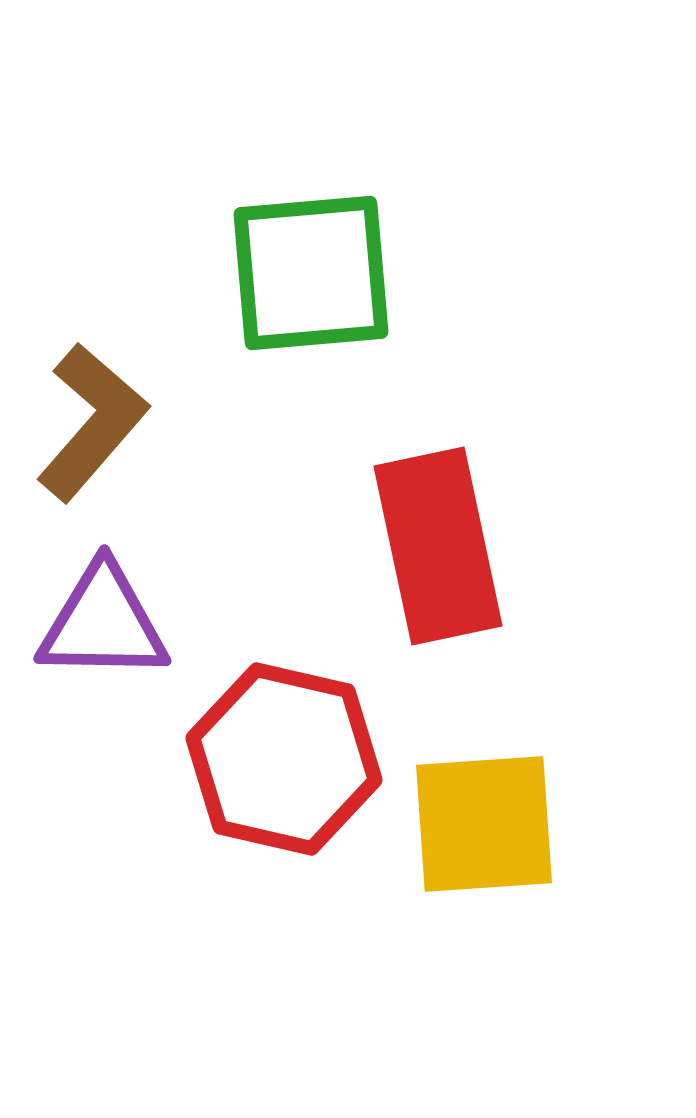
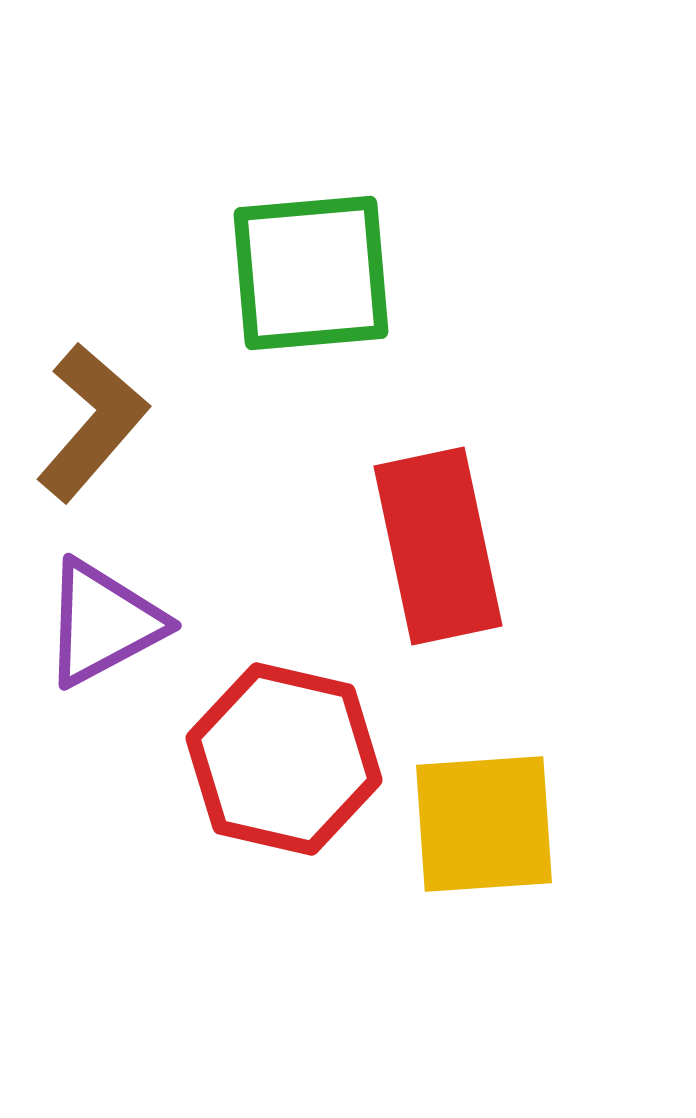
purple triangle: rotated 29 degrees counterclockwise
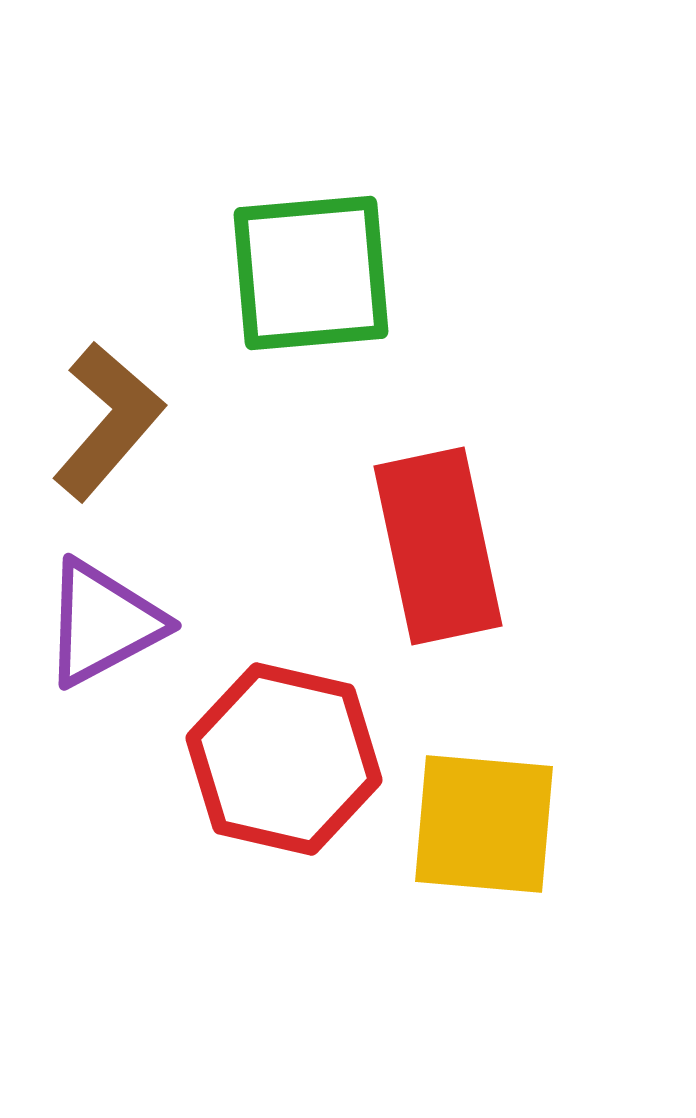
brown L-shape: moved 16 px right, 1 px up
yellow square: rotated 9 degrees clockwise
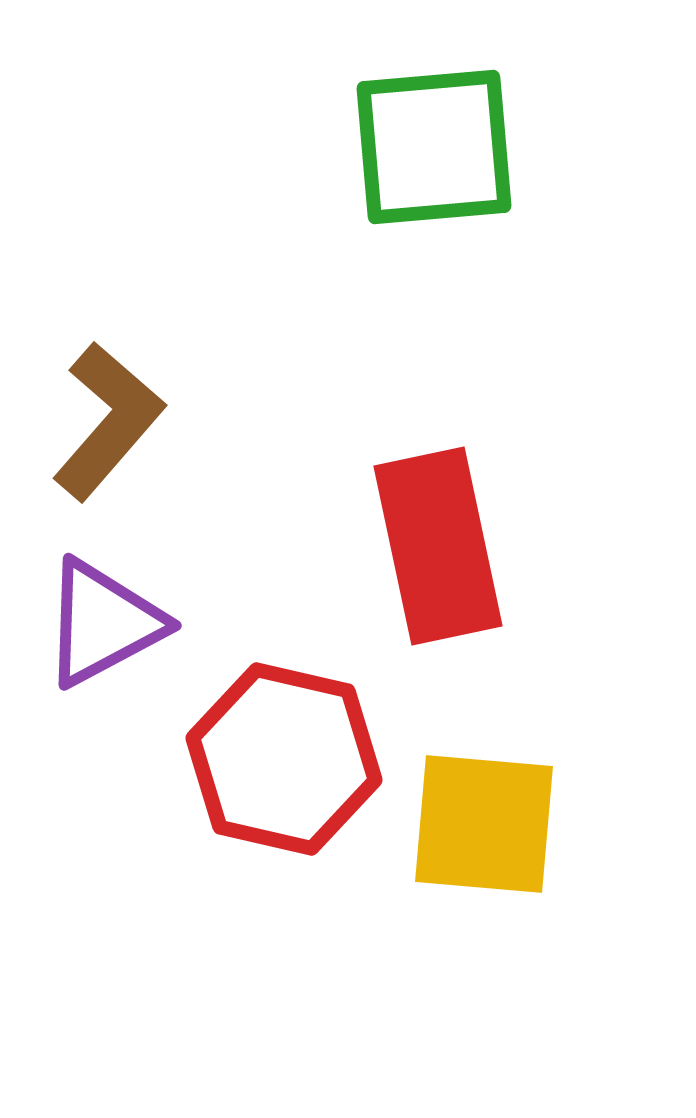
green square: moved 123 px right, 126 px up
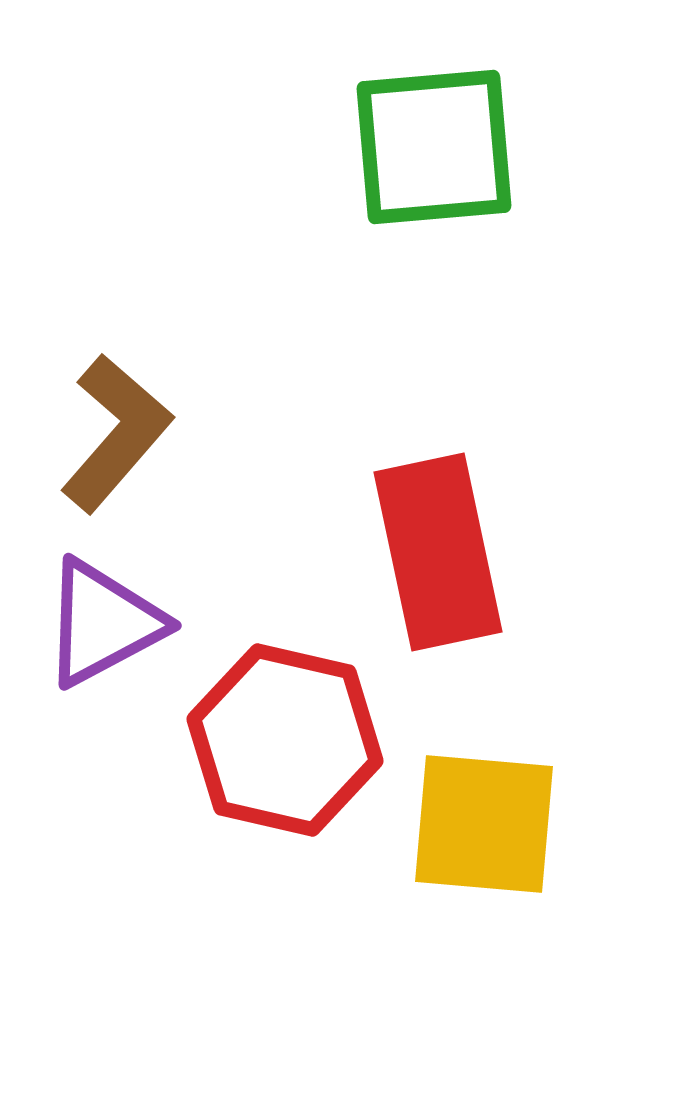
brown L-shape: moved 8 px right, 12 px down
red rectangle: moved 6 px down
red hexagon: moved 1 px right, 19 px up
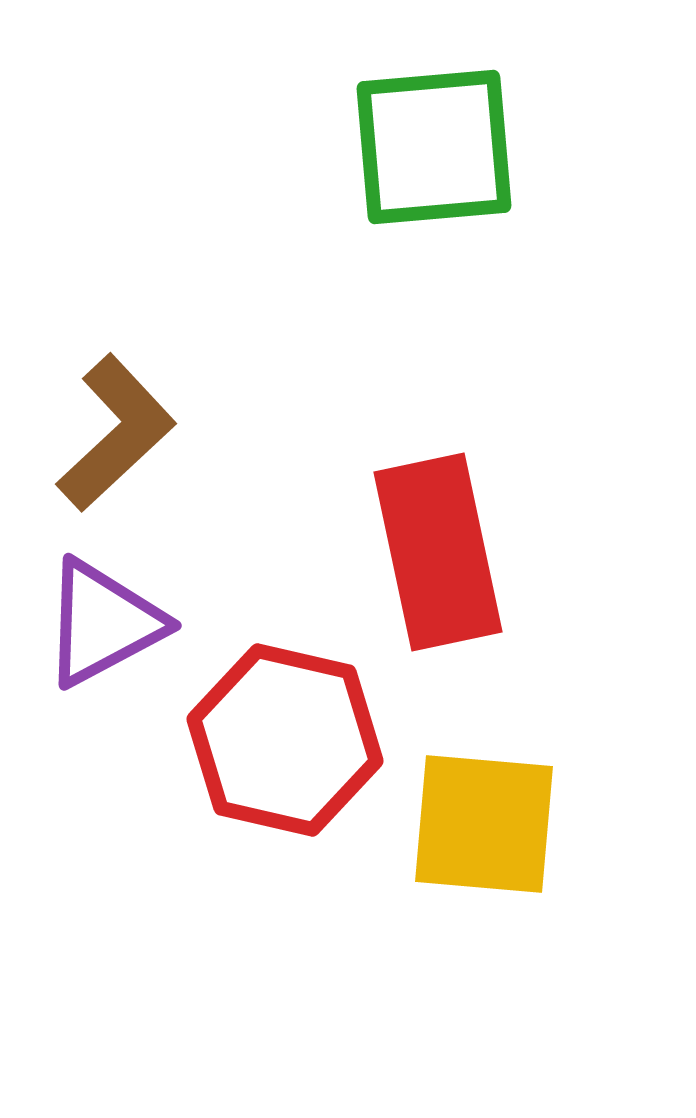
brown L-shape: rotated 6 degrees clockwise
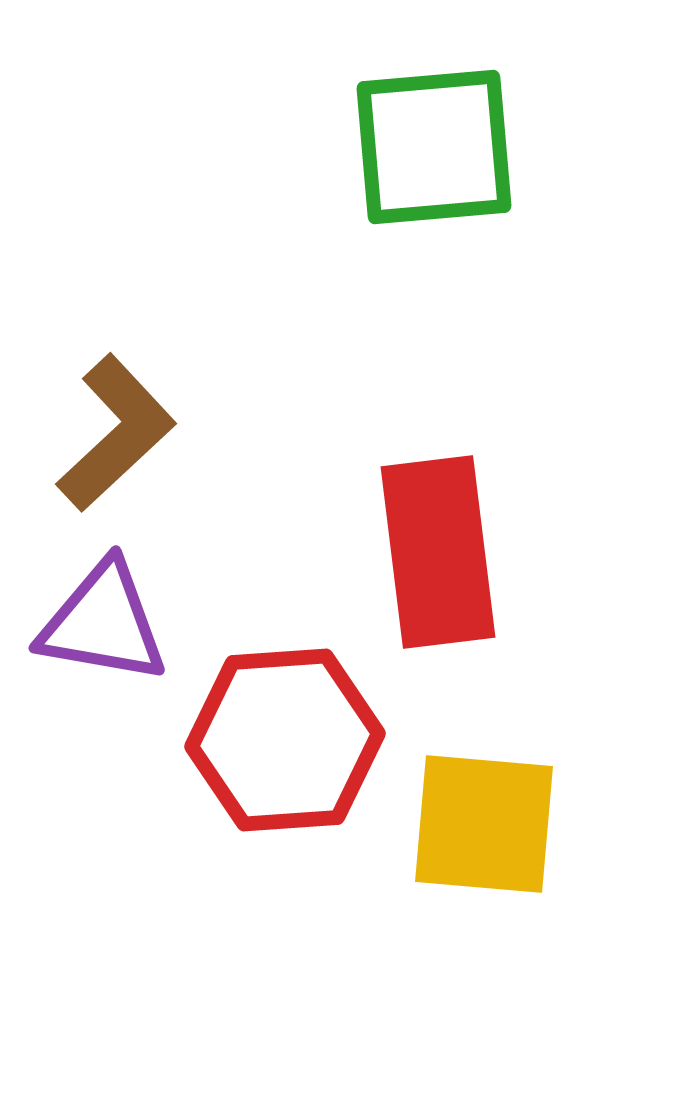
red rectangle: rotated 5 degrees clockwise
purple triangle: rotated 38 degrees clockwise
red hexagon: rotated 17 degrees counterclockwise
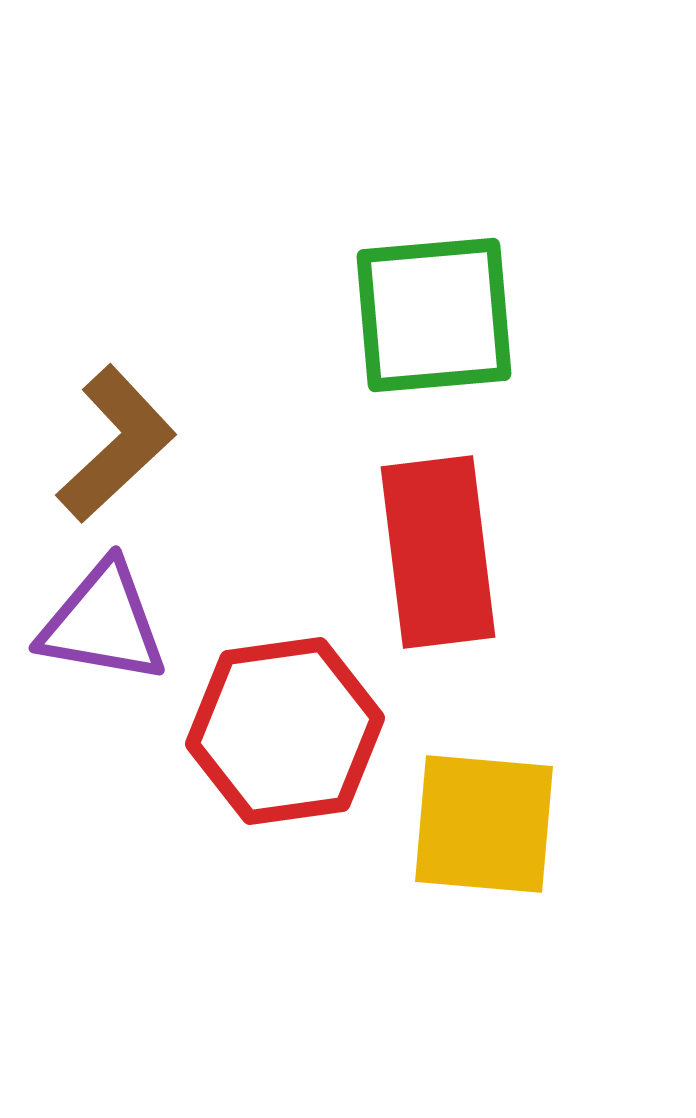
green square: moved 168 px down
brown L-shape: moved 11 px down
red hexagon: moved 9 px up; rotated 4 degrees counterclockwise
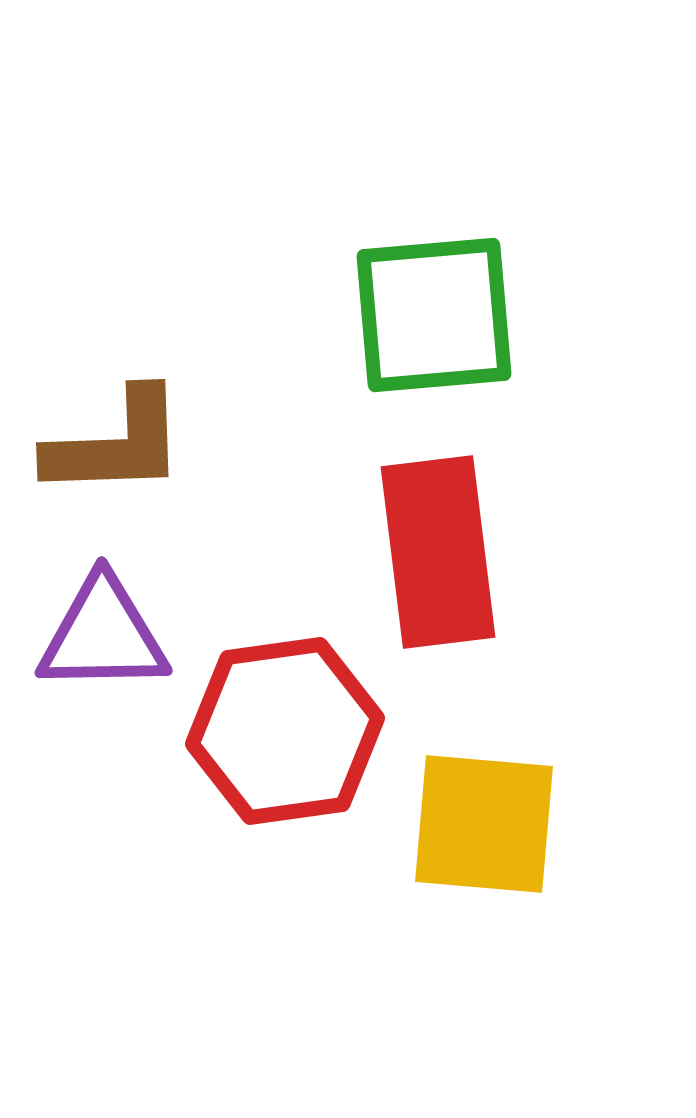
brown L-shape: rotated 41 degrees clockwise
purple triangle: moved 12 px down; rotated 11 degrees counterclockwise
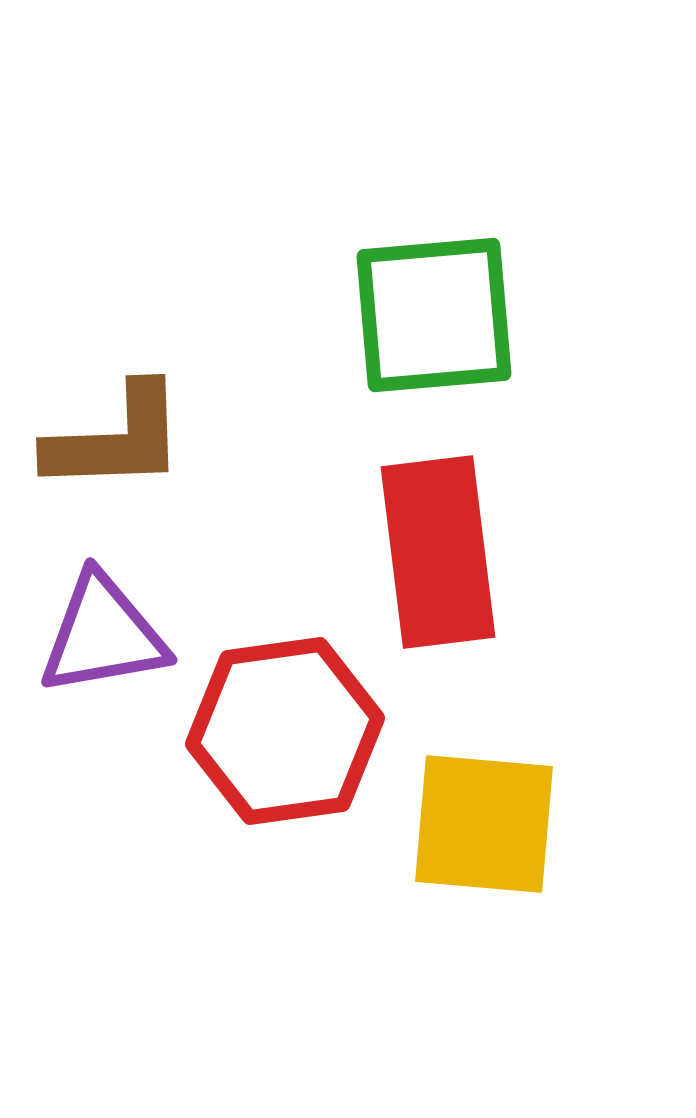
brown L-shape: moved 5 px up
purple triangle: rotated 9 degrees counterclockwise
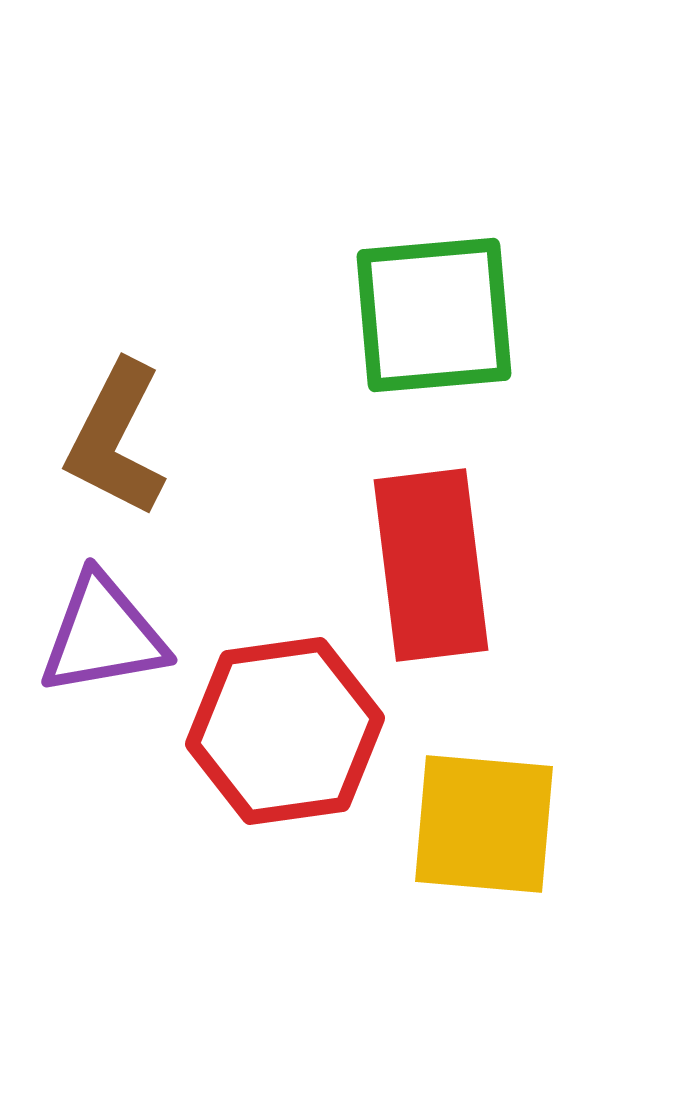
brown L-shape: rotated 119 degrees clockwise
red rectangle: moved 7 px left, 13 px down
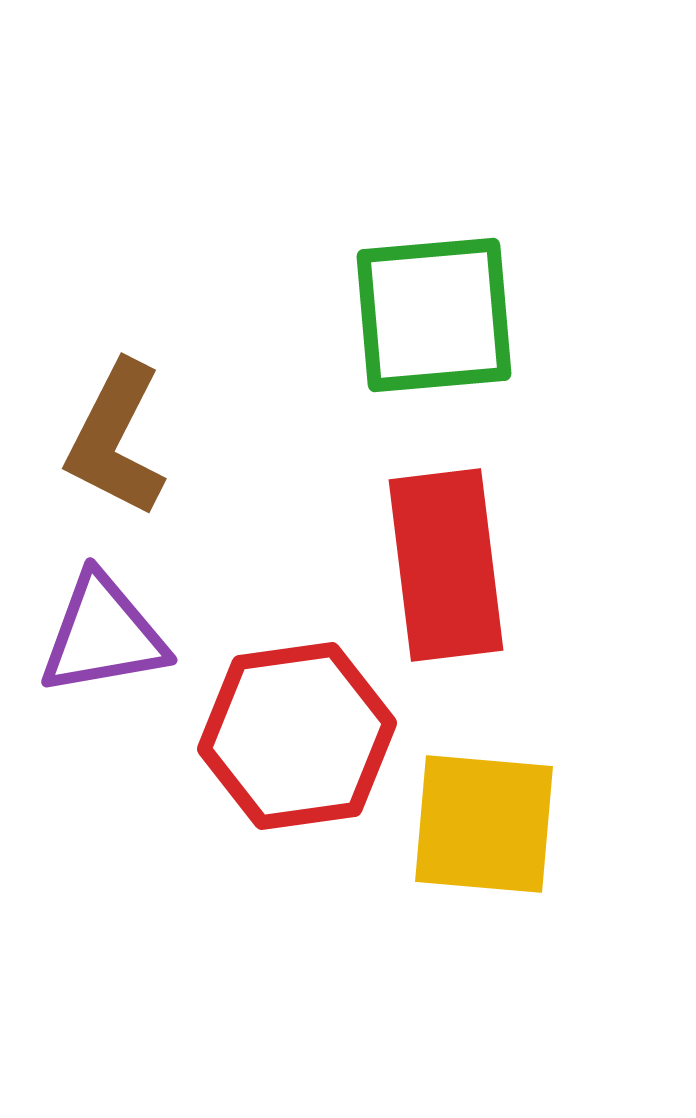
red rectangle: moved 15 px right
red hexagon: moved 12 px right, 5 px down
